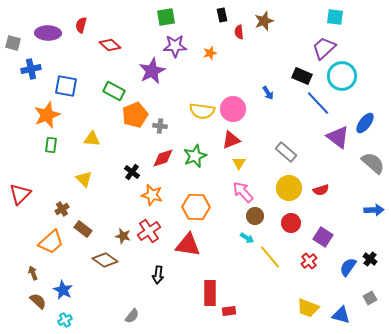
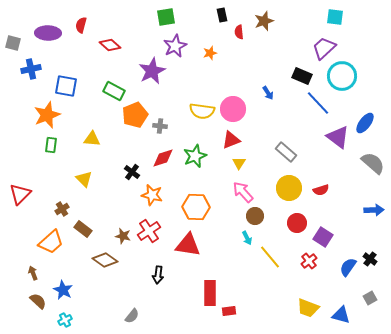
purple star at (175, 46): rotated 25 degrees counterclockwise
red circle at (291, 223): moved 6 px right
cyan arrow at (247, 238): rotated 32 degrees clockwise
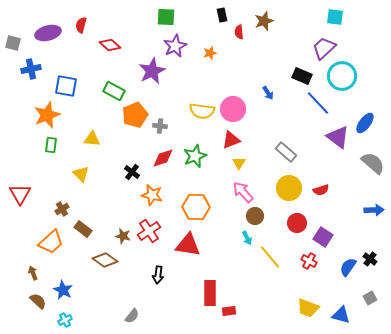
green square at (166, 17): rotated 12 degrees clockwise
purple ellipse at (48, 33): rotated 15 degrees counterclockwise
yellow triangle at (84, 179): moved 3 px left, 5 px up
red triangle at (20, 194): rotated 15 degrees counterclockwise
red cross at (309, 261): rotated 21 degrees counterclockwise
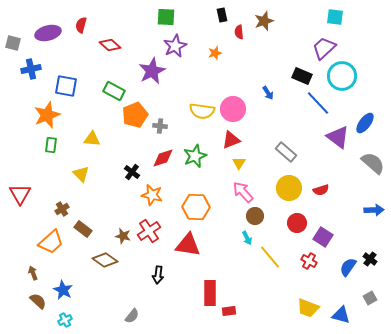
orange star at (210, 53): moved 5 px right
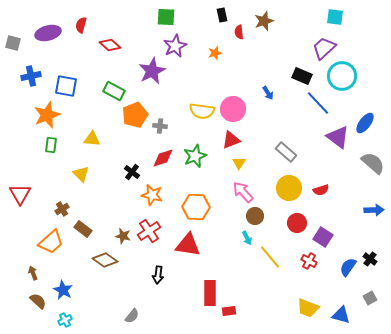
blue cross at (31, 69): moved 7 px down
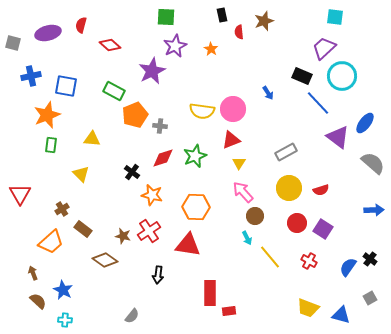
orange star at (215, 53): moved 4 px left, 4 px up; rotated 24 degrees counterclockwise
gray rectangle at (286, 152): rotated 70 degrees counterclockwise
purple square at (323, 237): moved 8 px up
cyan cross at (65, 320): rotated 32 degrees clockwise
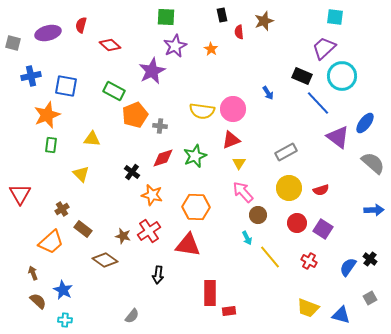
brown circle at (255, 216): moved 3 px right, 1 px up
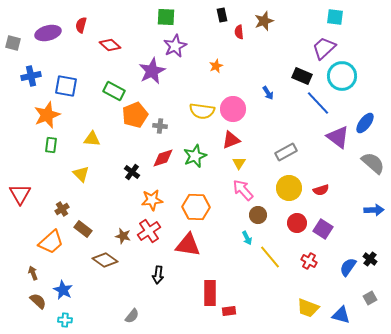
orange star at (211, 49): moved 5 px right, 17 px down; rotated 16 degrees clockwise
pink arrow at (243, 192): moved 2 px up
orange star at (152, 195): moved 5 px down; rotated 20 degrees counterclockwise
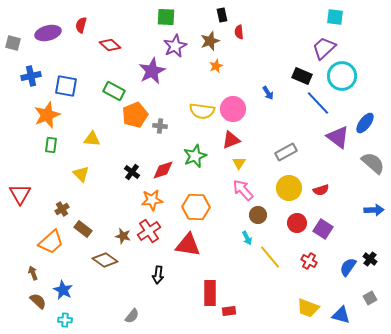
brown star at (264, 21): moved 54 px left, 20 px down
red diamond at (163, 158): moved 12 px down
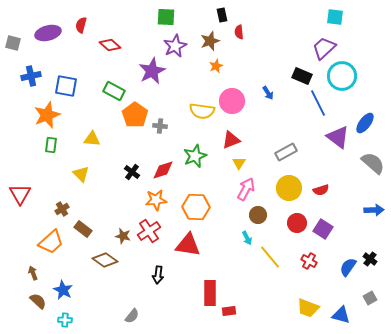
blue line at (318, 103): rotated 16 degrees clockwise
pink circle at (233, 109): moved 1 px left, 8 px up
orange pentagon at (135, 115): rotated 15 degrees counterclockwise
pink arrow at (243, 190): moved 3 px right, 1 px up; rotated 70 degrees clockwise
orange star at (152, 200): moved 4 px right
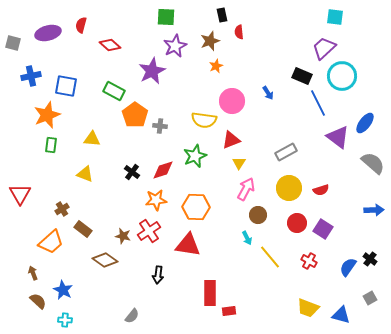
yellow semicircle at (202, 111): moved 2 px right, 9 px down
yellow triangle at (81, 174): moved 4 px right; rotated 24 degrees counterclockwise
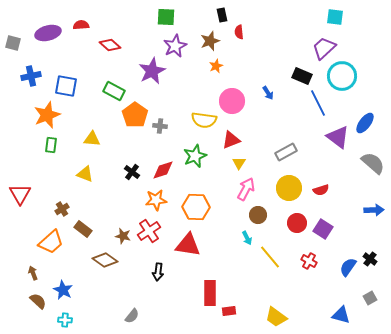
red semicircle at (81, 25): rotated 70 degrees clockwise
black arrow at (158, 275): moved 3 px up
yellow trapezoid at (308, 308): moved 32 px left, 9 px down; rotated 15 degrees clockwise
